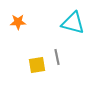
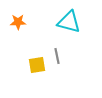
cyan triangle: moved 4 px left, 1 px up
gray line: moved 1 px up
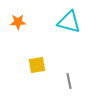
gray line: moved 12 px right, 25 px down
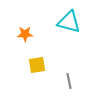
orange star: moved 7 px right, 12 px down
